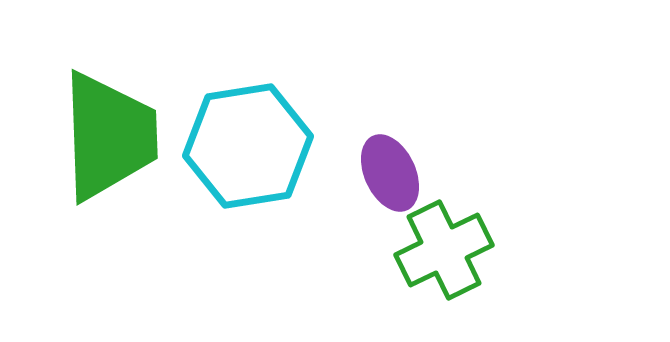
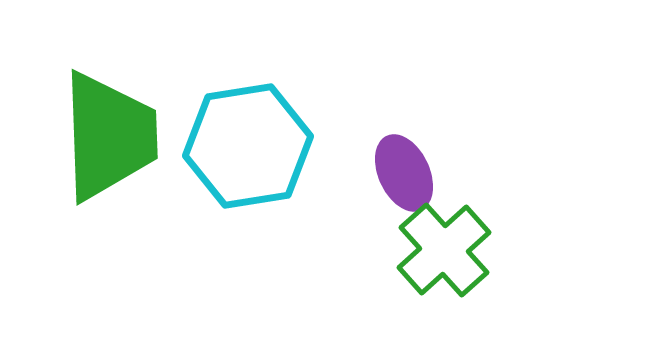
purple ellipse: moved 14 px right
green cross: rotated 16 degrees counterclockwise
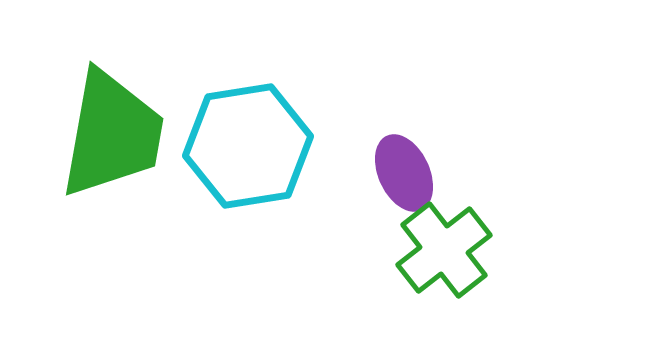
green trapezoid: moved 3 px right, 2 px up; rotated 12 degrees clockwise
green cross: rotated 4 degrees clockwise
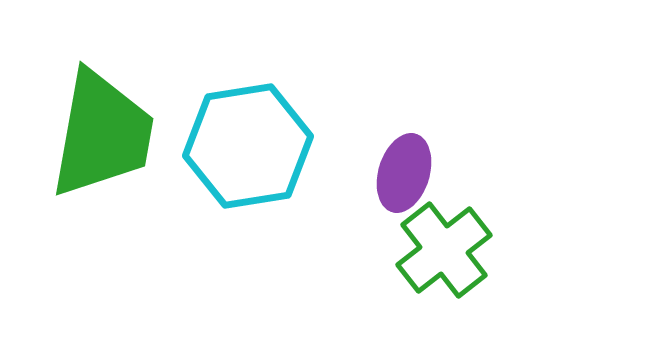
green trapezoid: moved 10 px left
purple ellipse: rotated 42 degrees clockwise
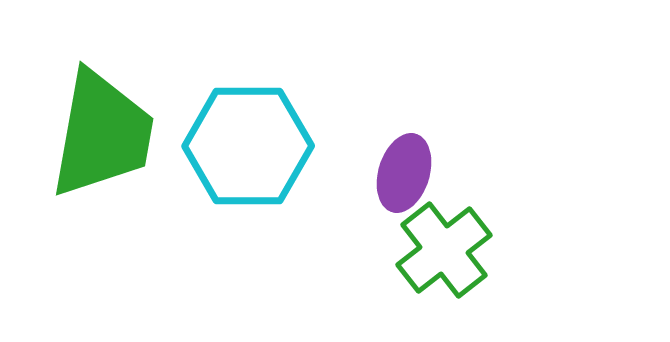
cyan hexagon: rotated 9 degrees clockwise
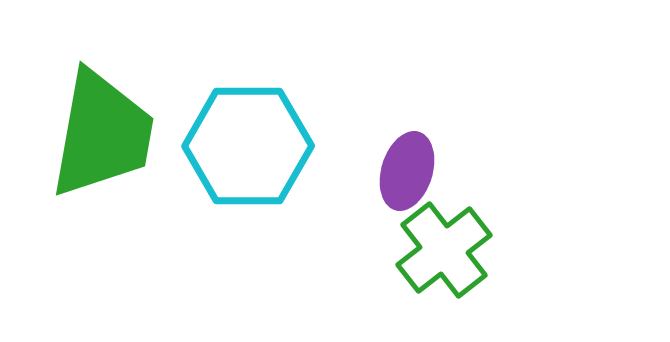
purple ellipse: moved 3 px right, 2 px up
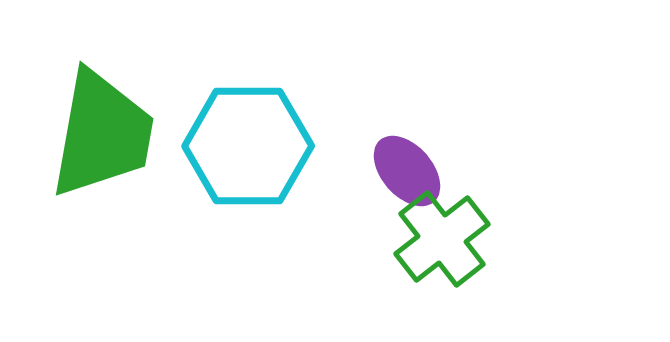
purple ellipse: rotated 58 degrees counterclockwise
green cross: moved 2 px left, 11 px up
